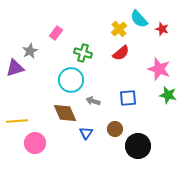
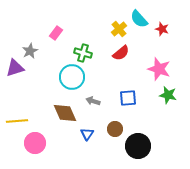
cyan circle: moved 1 px right, 3 px up
blue triangle: moved 1 px right, 1 px down
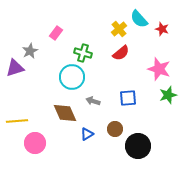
green star: rotated 30 degrees counterclockwise
blue triangle: rotated 24 degrees clockwise
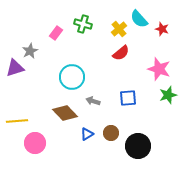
green cross: moved 29 px up
brown diamond: rotated 20 degrees counterclockwise
brown circle: moved 4 px left, 4 px down
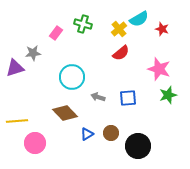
cyan semicircle: rotated 78 degrees counterclockwise
gray star: moved 3 px right, 2 px down; rotated 21 degrees clockwise
gray arrow: moved 5 px right, 4 px up
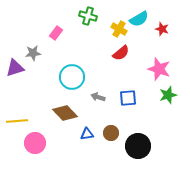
green cross: moved 5 px right, 8 px up
yellow cross: rotated 21 degrees counterclockwise
blue triangle: rotated 24 degrees clockwise
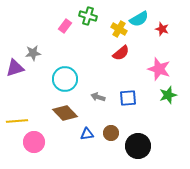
pink rectangle: moved 9 px right, 7 px up
cyan circle: moved 7 px left, 2 px down
pink circle: moved 1 px left, 1 px up
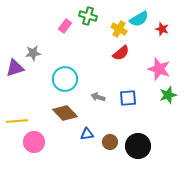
brown circle: moved 1 px left, 9 px down
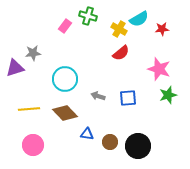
red star: rotated 24 degrees counterclockwise
gray arrow: moved 1 px up
yellow line: moved 12 px right, 12 px up
blue triangle: rotated 16 degrees clockwise
pink circle: moved 1 px left, 3 px down
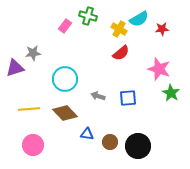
green star: moved 3 px right, 2 px up; rotated 24 degrees counterclockwise
